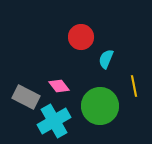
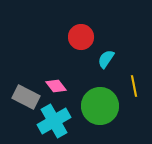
cyan semicircle: rotated 12 degrees clockwise
pink diamond: moved 3 px left
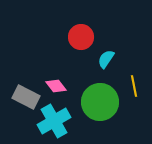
green circle: moved 4 px up
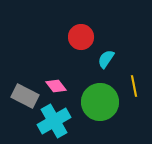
gray rectangle: moved 1 px left, 1 px up
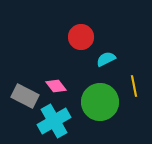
cyan semicircle: rotated 30 degrees clockwise
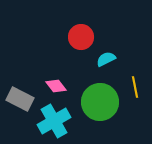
yellow line: moved 1 px right, 1 px down
gray rectangle: moved 5 px left, 3 px down
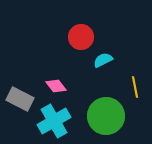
cyan semicircle: moved 3 px left, 1 px down
green circle: moved 6 px right, 14 px down
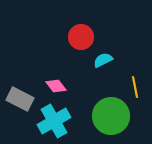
green circle: moved 5 px right
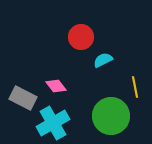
gray rectangle: moved 3 px right, 1 px up
cyan cross: moved 1 px left, 2 px down
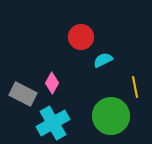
pink diamond: moved 4 px left, 3 px up; rotated 65 degrees clockwise
gray rectangle: moved 4 px up
